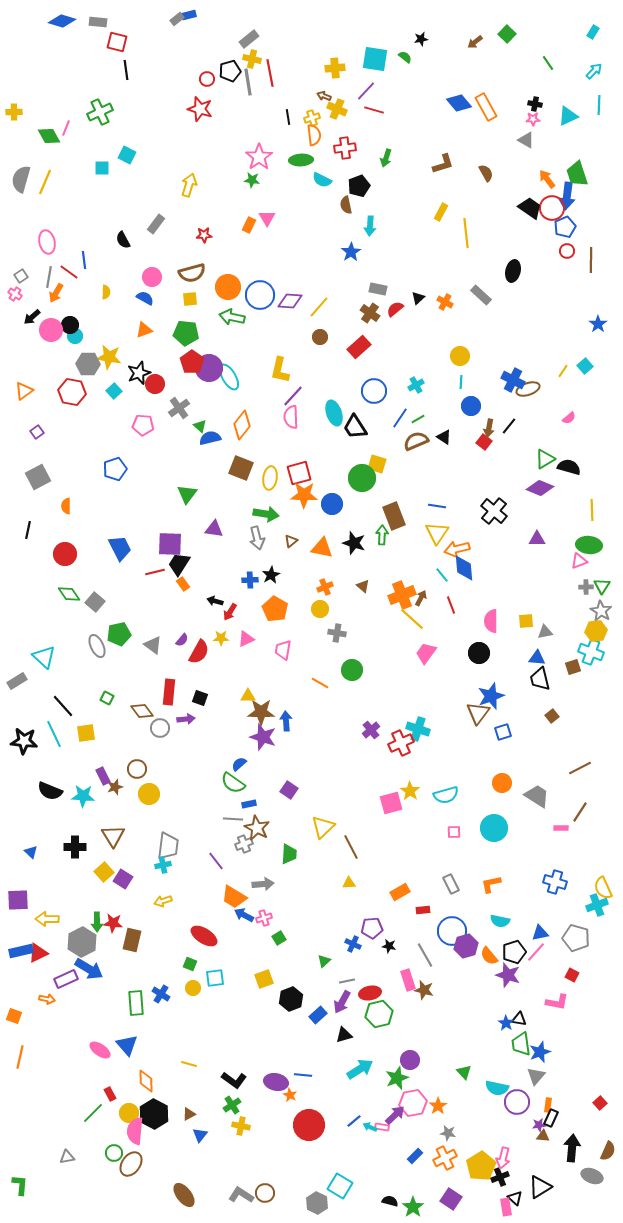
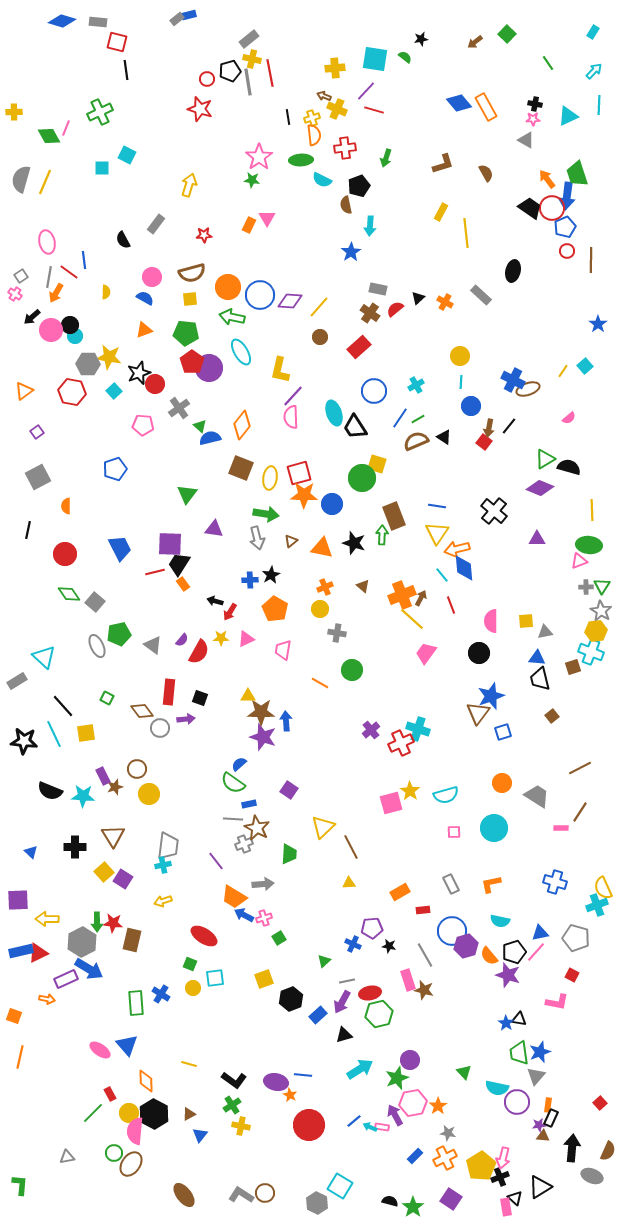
cyan ellipse at (229, 377): moved 12 px right, 25 px up
green trapezoid at (521, 1044): moved 2 px left, 9 px down
purple arrow at (395, 1115): rotated 75 degrees counterclockwise
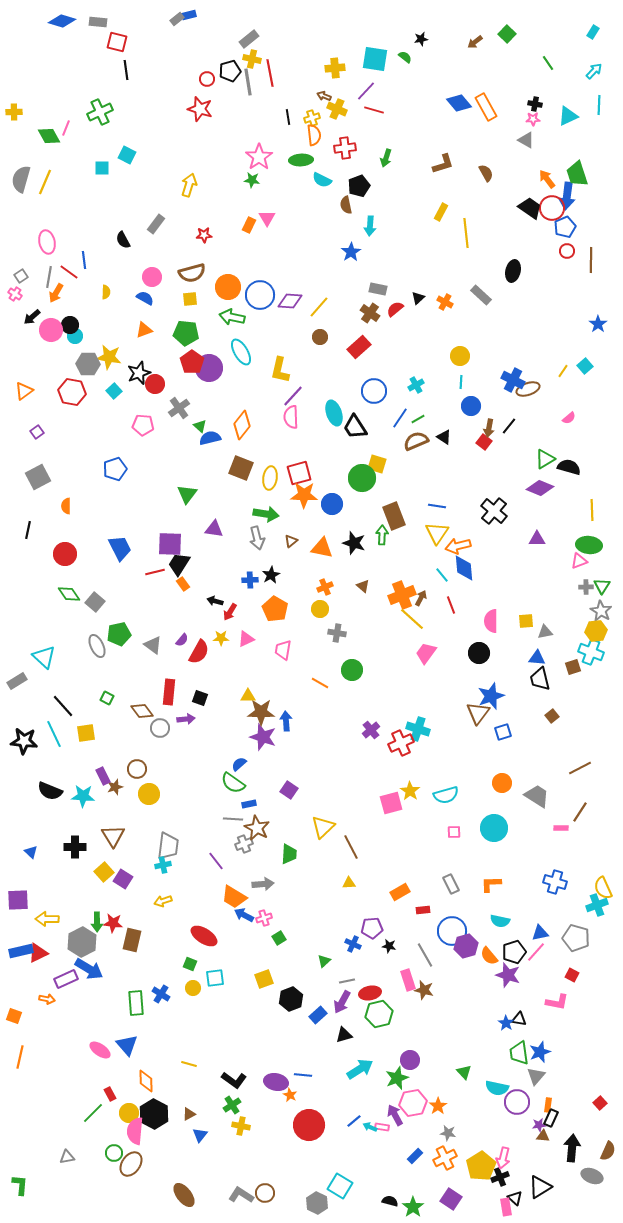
orange arrow at (457, 549): moved 1 px right, 3 px up
orange L-shape at (491, 884): rotated 10 degrees clockwise
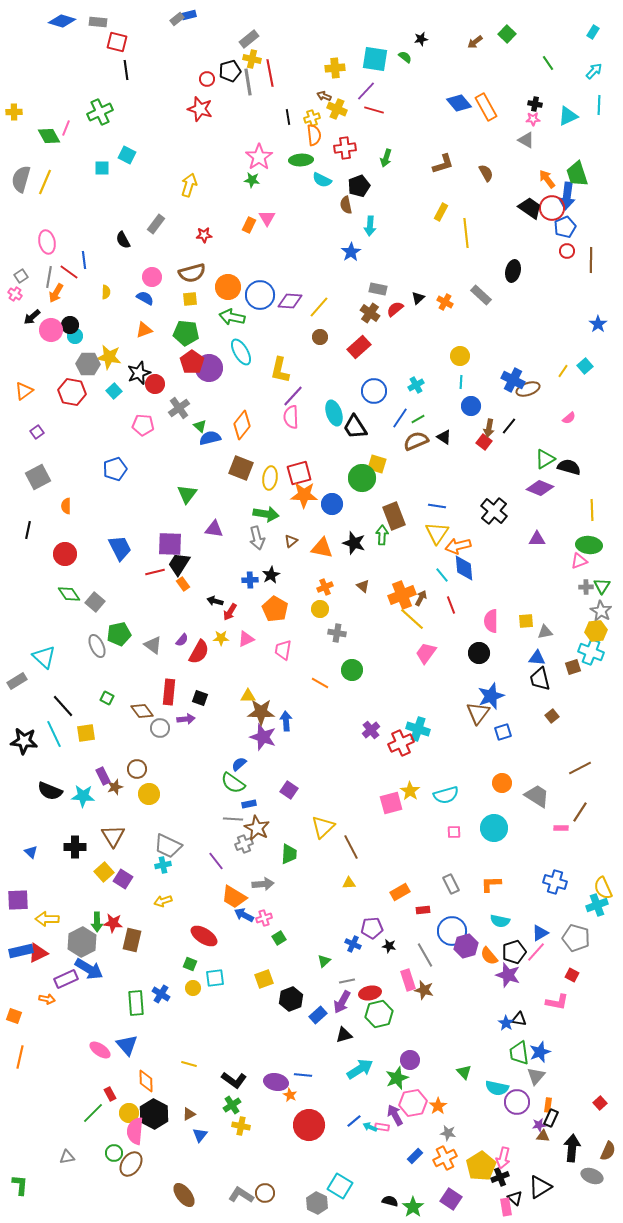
gray trapezoid at (168, 846): rotated 108 degrees clockwise
blue triangle at (540, 933): rotated 18 degrees counterclockwise
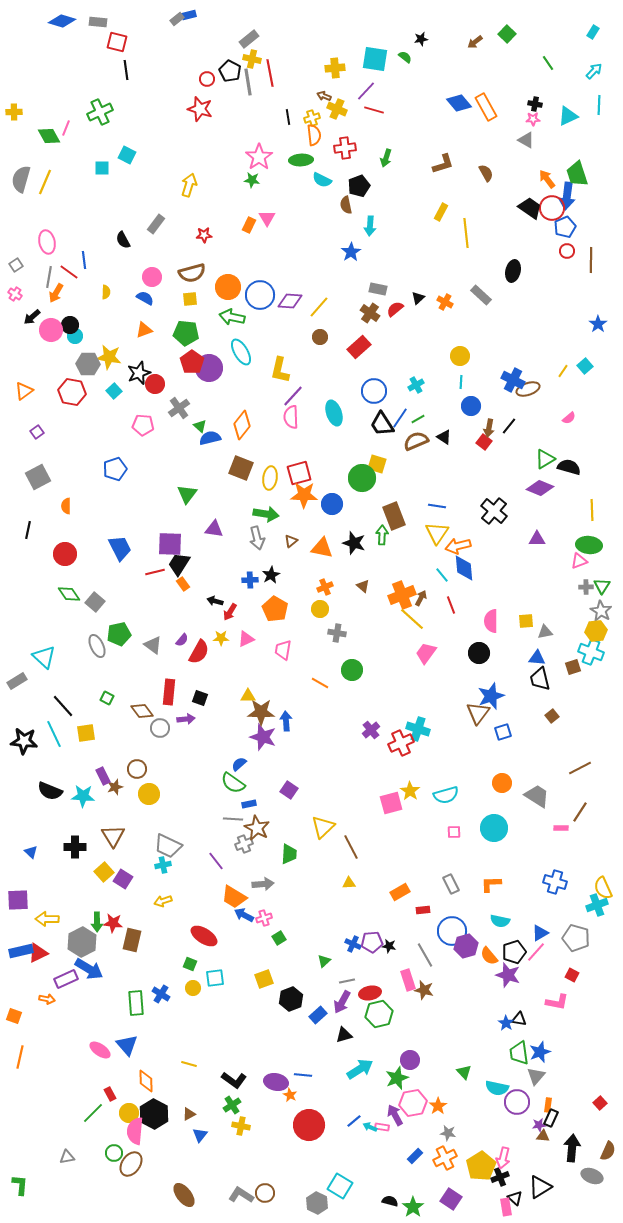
black pentagon at (230, 71): rotated 30 degrees counterclockwise
gray square at (21, 276): moved 5 px left, 11 px up
black trapezoid at (355, 427): moved 27 px right, 3 px up
purple pentagon at (372, 928): moved 14 px down
